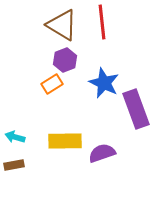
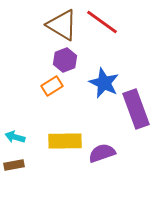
red line: rotated 48 degrees counterclockwise
orange rectangle: moved 2 px down
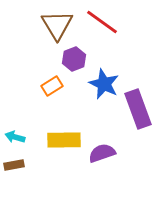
brown triangle: moved 5 px left; rotated 28 degrees clockwise
purple hexagon: moved 9 px right, 1 px up
blue star: moved 1 px down
purple rectangle: moved 2 px right
yellow rectangle: moved 1 px left, 1 px up
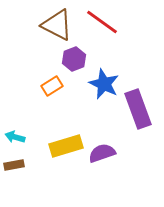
brown triangle: rotated 32 degrees counterclockwise
yellow rectangle: moved 2 px right, 6 px down; rotated 16 degrees counterclockwise
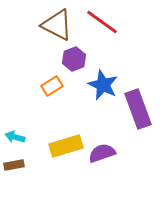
blue star: moved 1 px left, 1 px down
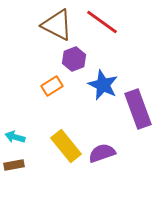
yellow rectangle: rotated 68 degrees clockwise
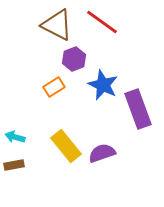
orange rectangle: moved 2 px right, 1 px down
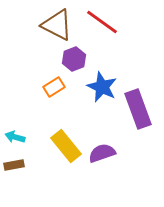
blue star: moved 1 px left, 2 px down
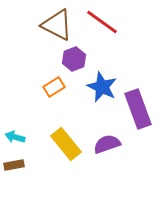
yellow rectangle: moved 2 px up
purple semicircle: moved 5 px right, 9 px up
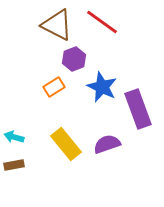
cyan arrow: moved 1 px left
